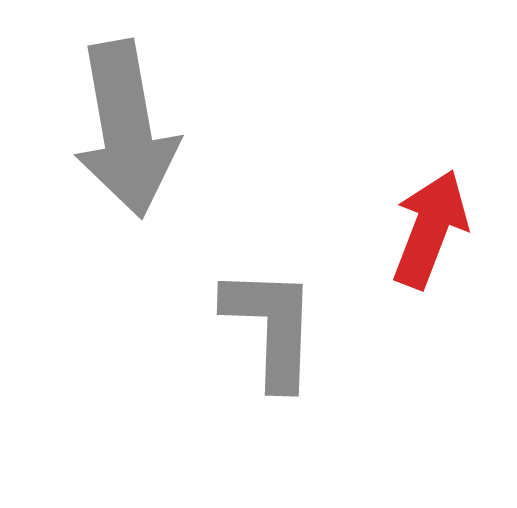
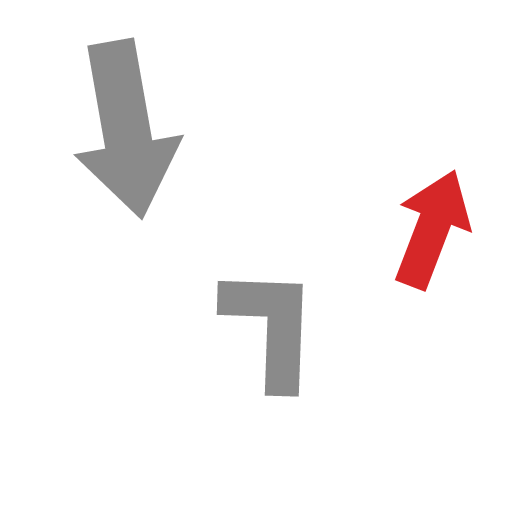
red arrow: moved 2 px right
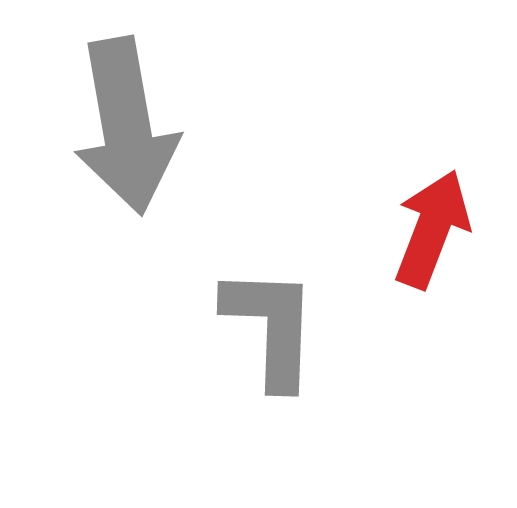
gray arrow: moved 3 px up
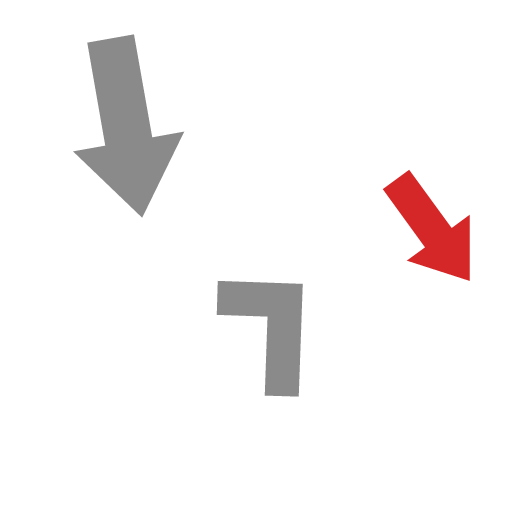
red arrow: rotated 123 degrees clockwise
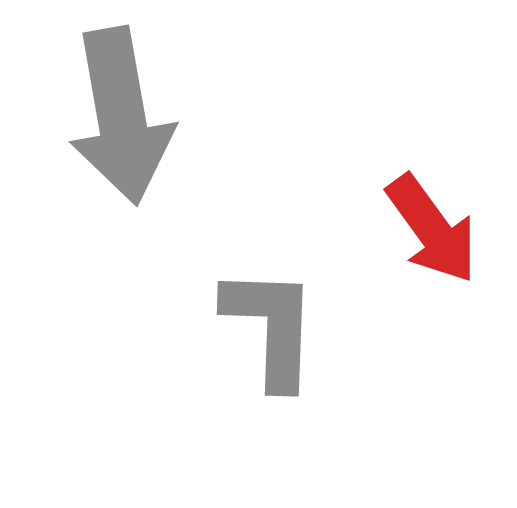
gray arrow: moved 5 px left, 10 px up
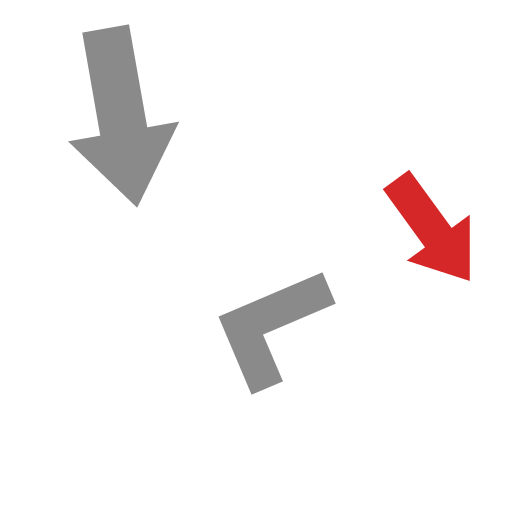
gray L-shape: rotated 115 degrees counterclockwise
